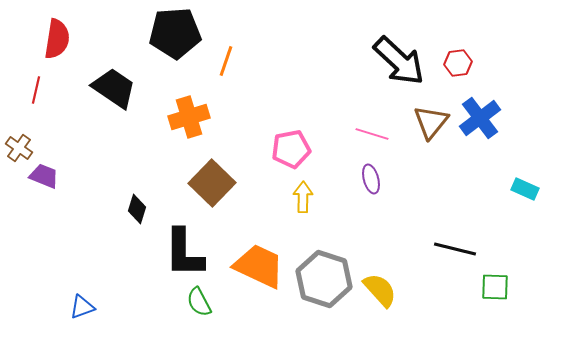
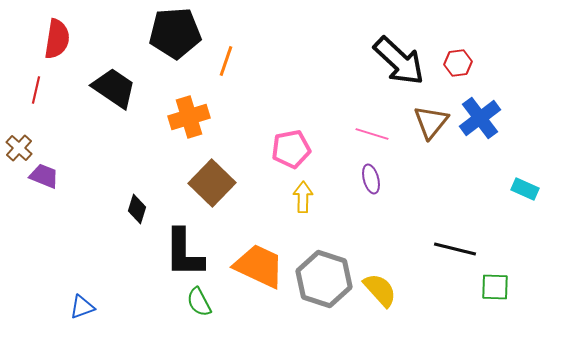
brown cross: rotated 8 degrees clockwise
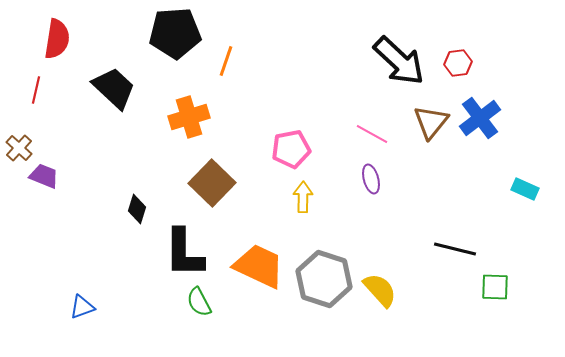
black trapezoid: rotated 9 degrees clockwise
pink line: rotated 12 degrees clockwise
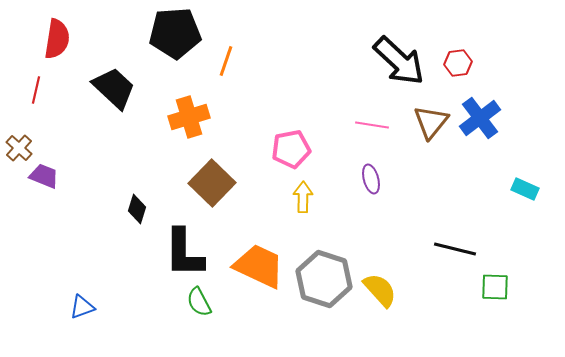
pink line: moved 9 px up; rotated 20 degrees counterclockwise
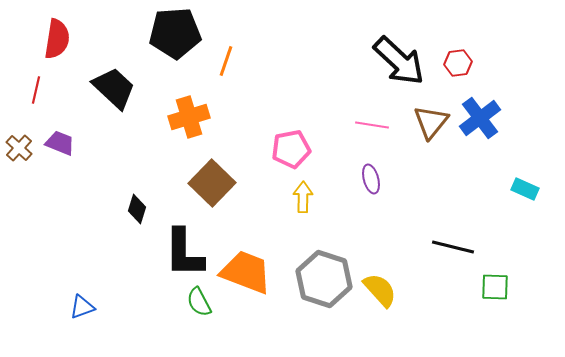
purple trapezoid: moved 16 px right, 33 px up
black line: moved 2 px left, 2 px up
orange trapezoid: moved 13 px left, 6 px down; rotated 4 degrees counterclockwise
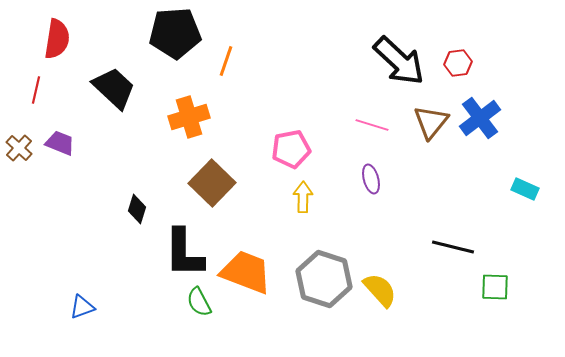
pink line: rotated 8 degrees clockwise
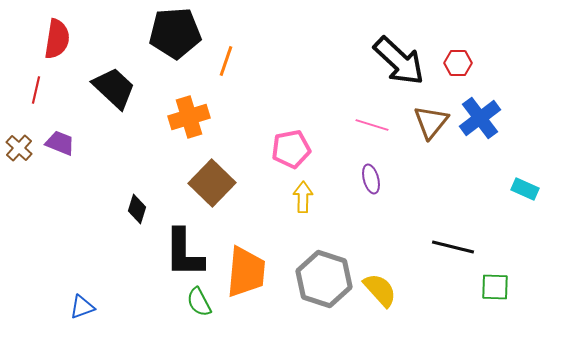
red hexagon: rotated 8 degrees clockwise
orange trapezoid: rotated 74 degrees clockwise
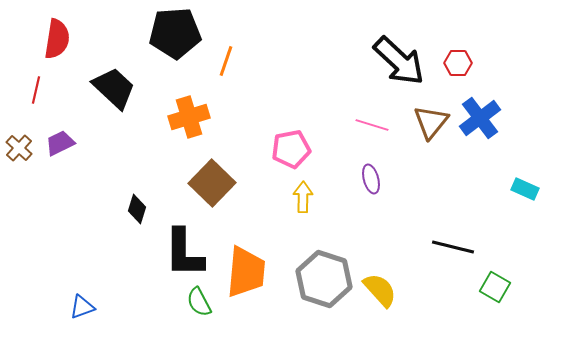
purple trapezoid: rotated 48 degrees counterclockwise
green square: rotated 28 degrees clockwise
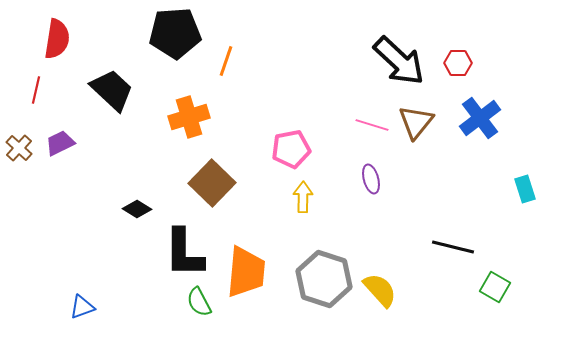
black trapezoid: moved 2 px left, 2 px down
brown triangle: moved 15 px left
cyan rectangle: rotated 48 degrees clockwise
black diamond: rotated 76 degrees counterclockwise
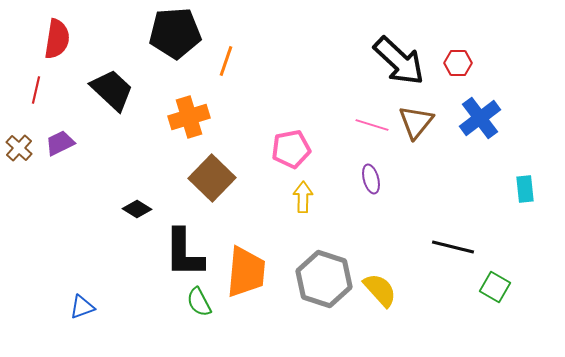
brown square: moved 5 px up
cyan rectangle: rotated 12 degrees clockwise
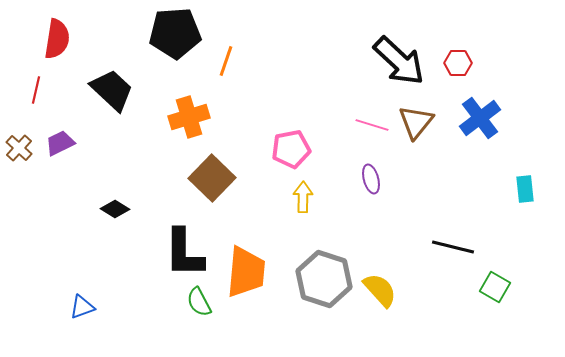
black diamond: moved 22 px left
